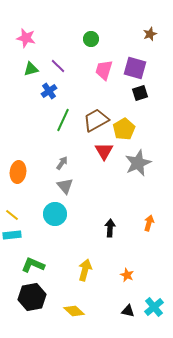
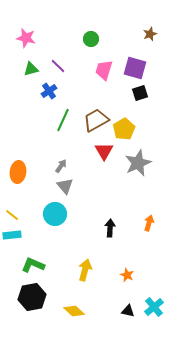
gray arrow: moved 1 px left, 3 px down
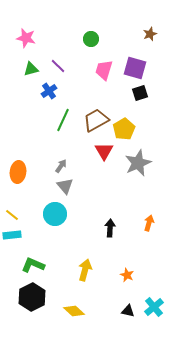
black hexagon: rotated 16 degrees counterclockwise
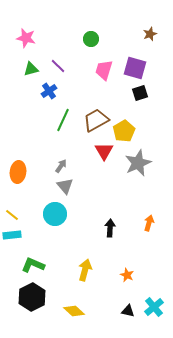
yellow pentagon: moved 2 px down
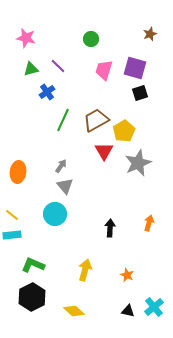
blue cross: moved 2 px left, 1 px down
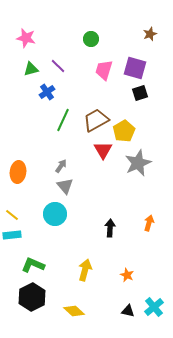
red triangle: moved 1 px left, 1 px up
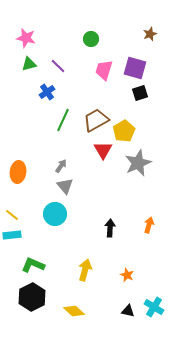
green triangle: moved 2 px left, 5 px up
orange arrow: moved 2 px down
cyan cross: rotated 18 degrees counterclockwise
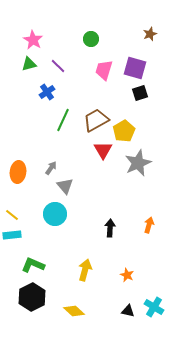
pink star: moved 7 px right, 2 px down; rotated 18 degrees clockwise
gray arrow: moved 10 px left, 2 px down
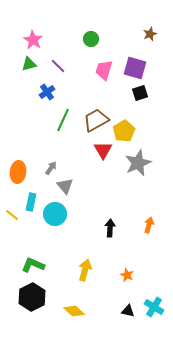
cyan rectangle: moved 19 px right, 33 px up; rotated 72 degrees counterclockwise
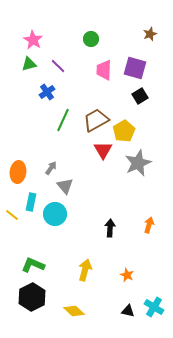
pink trapezoid: rotated 15 degrees counterclockwise
black square: moved 3 px down; rotated 14 degrees counterclockwise
